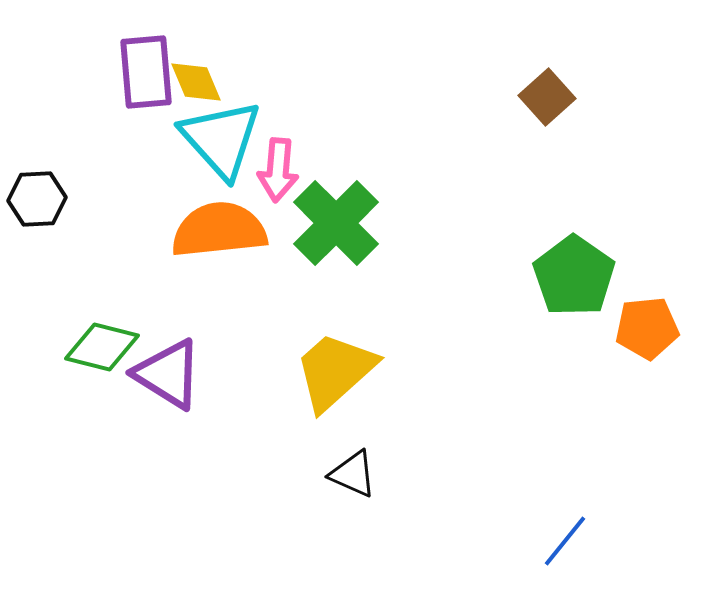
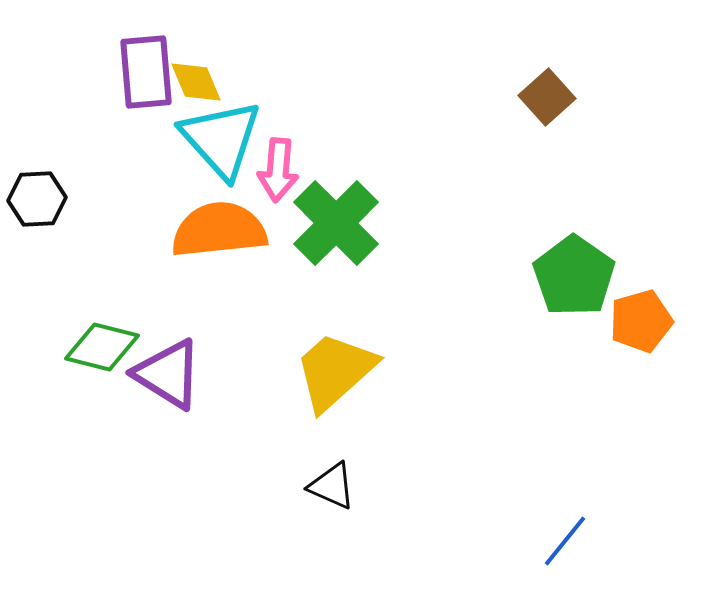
orange pentagon: moved 6 px left, 7 px up; rotated 10 degrees counterclockwise
black triangle: moved 21 px left, 12 px down
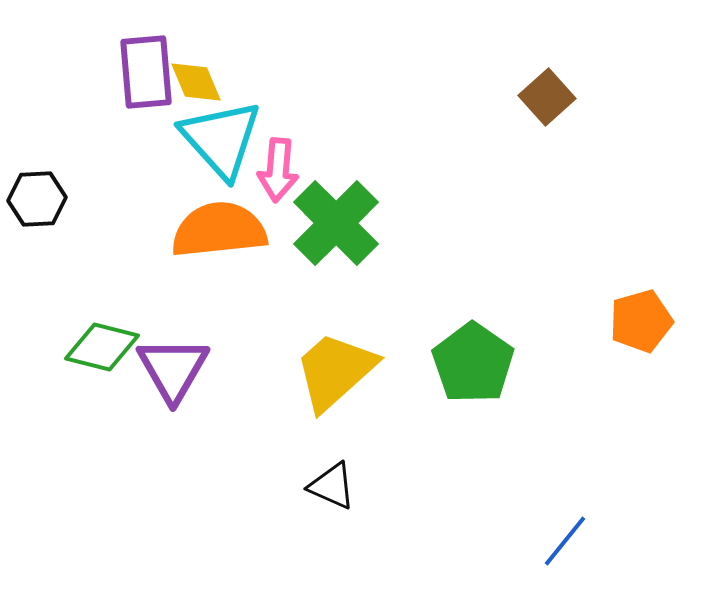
green pentagon: moved 101 px left, 87 px down
purple triangle: moved 5 px right, 5 px up; rotated 28 degrees clockwise
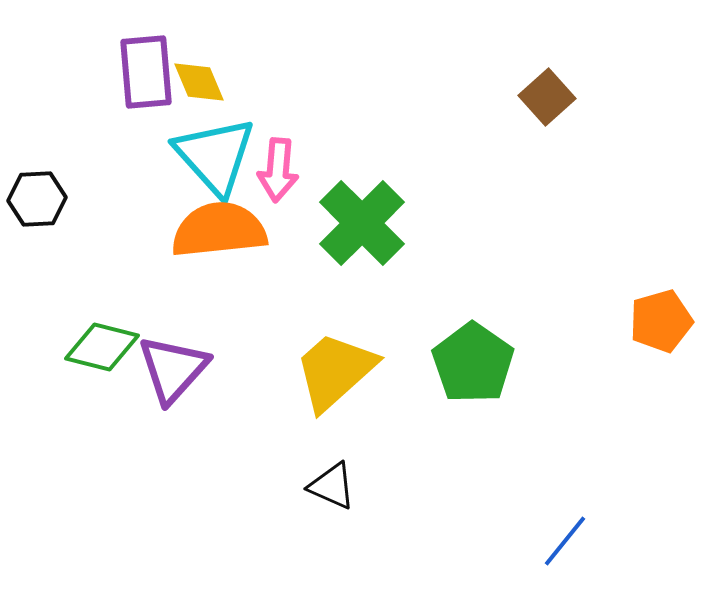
yellow diamond: moved 3 px right
cyan triangle: moved 6 px left, 17 px down
green cross: moved 26 px right
orange pentagon: moved 20 px right
purple triangle: rotated 12 degrees clockwise
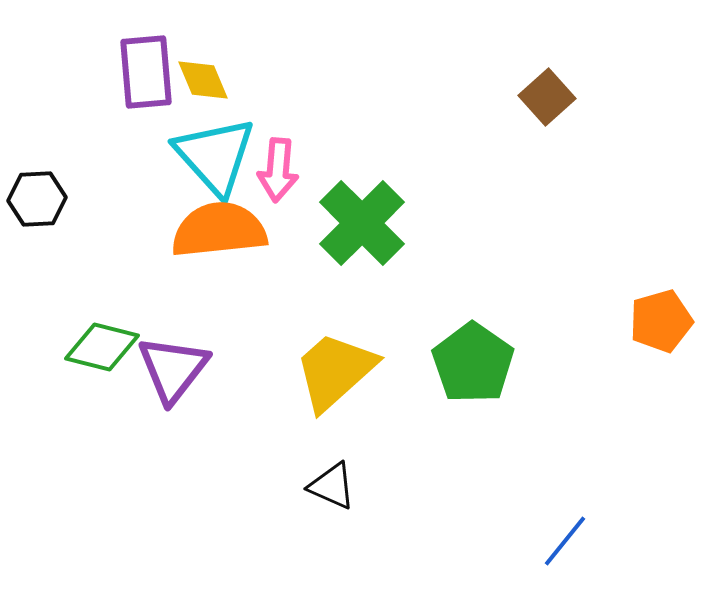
yellow diamond: moved 4 px right, 2 px up
purple triangle: rotated 4 degrees counterclockwise
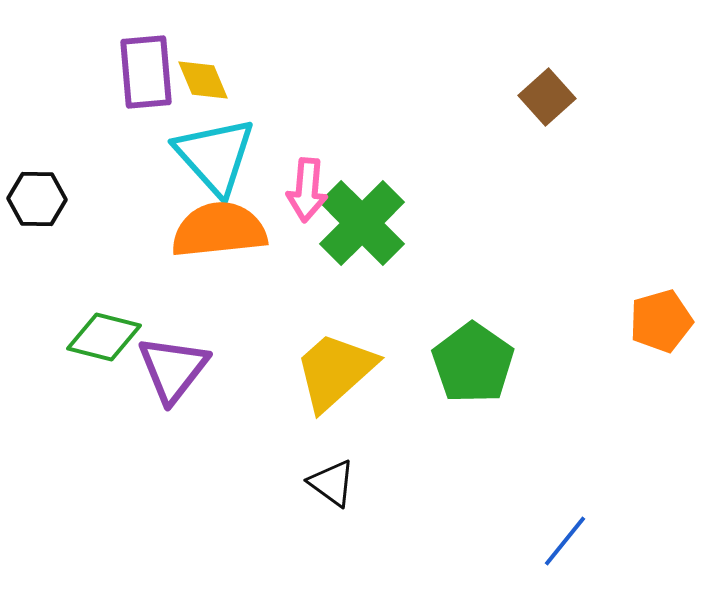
pink arrow: moved 29 px right, 20 px down
black hexagon: rotated 4 degrees clockwise
green diamond: moved 2 px right, 10 px up
black triangle: moved 3 px up; rotated 12 degrees clockwise
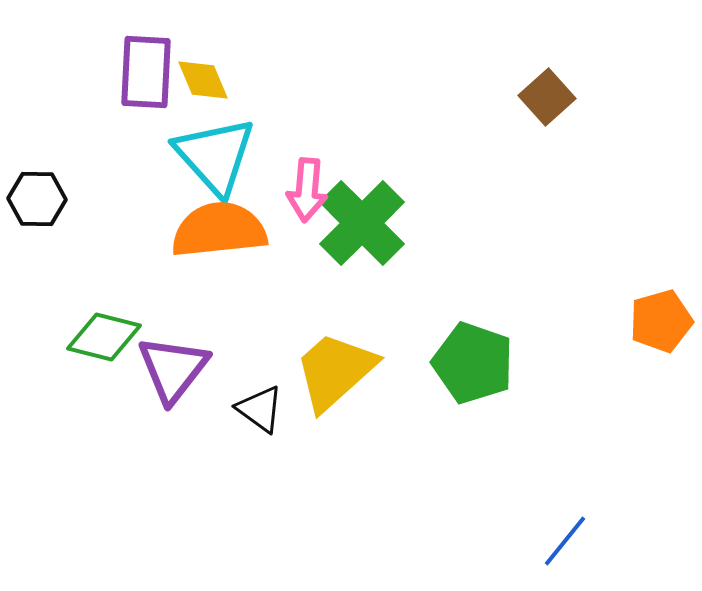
purple rectangle: rotated 8 degrees clockwise
green pentagon: rotated 16 degrees counterclockwise
black triangle: moved 72 px left, 74 px up
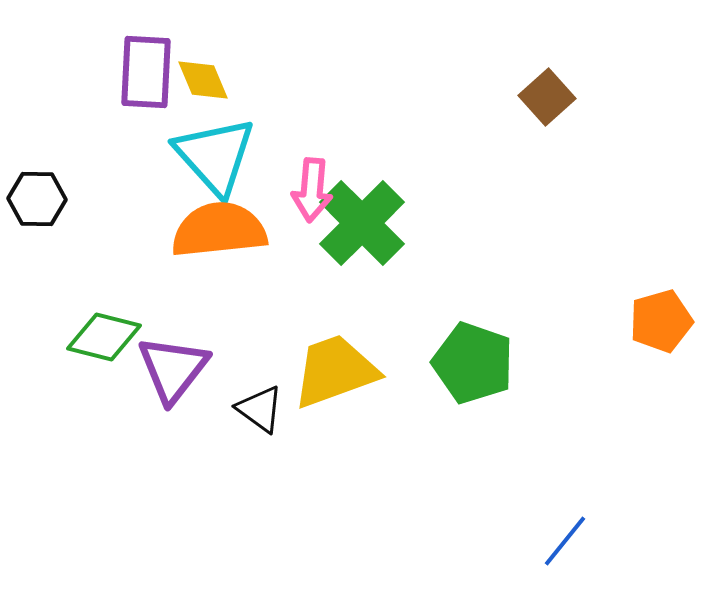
pink arrow: moved 5 px right
yellow trapezoid: rotated 22 degrees clockwise
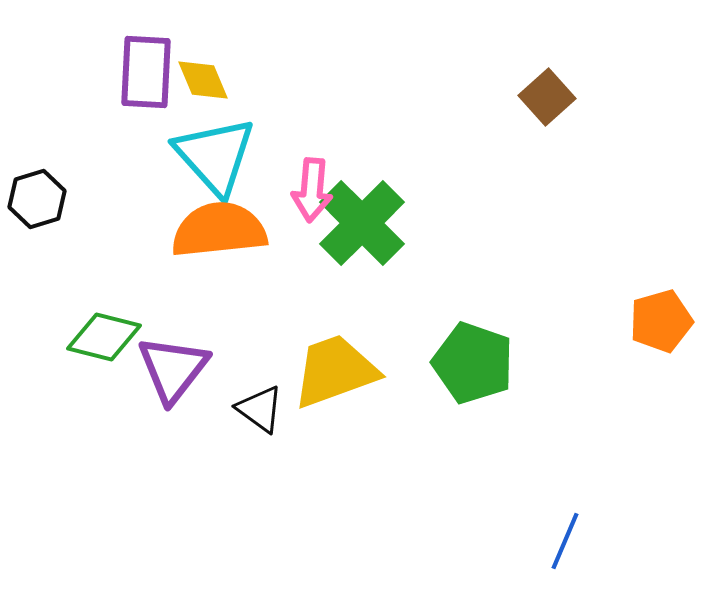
black hexagon: rotated 18 degrees counterclockwise
blue line: rotated 16 degrees counterclockwise
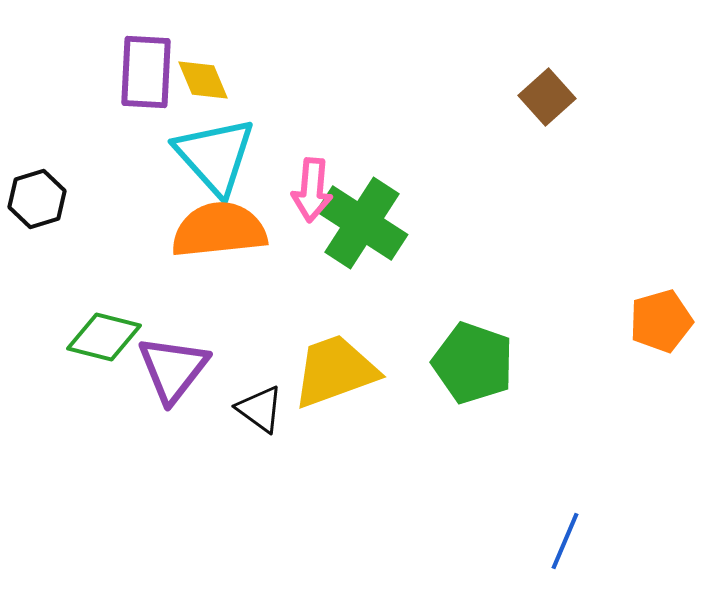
green cross: rotated 12 degrees counterclockwise
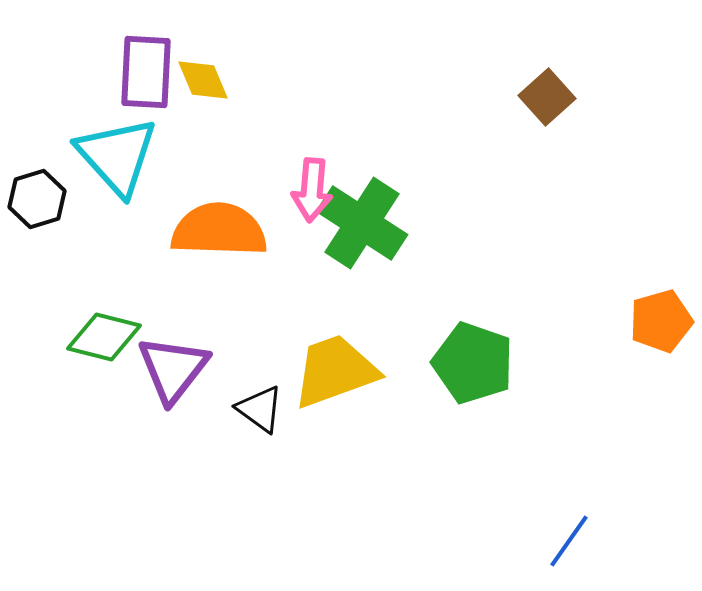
cyan triangle: moved 98 px left
orange semicircle: rotated 8 degrees clockwise
blue line: moved 4 px right; rotated 12 degrees clockwise
